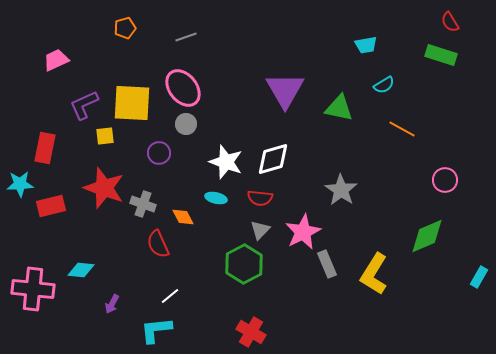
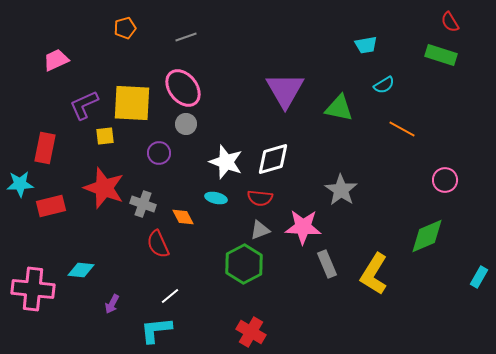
gray triangle at (260, 230): rotated 25 degrees clockwise
pink star at (303, 232): moved 5 px up; rotated 30 degrees clockwise
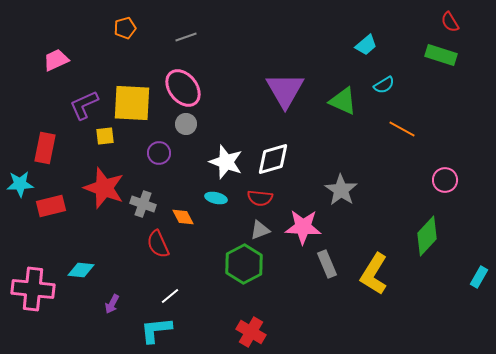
cyan trapezoid at (366, 45): rotated 30 degrees counterclockwise
green triangle at (339, 108): moved 4 px right, 7 px up; rotated 12 degrees clockwise
green diamond at (427, 236): rotated 24 degrees counterclockwise
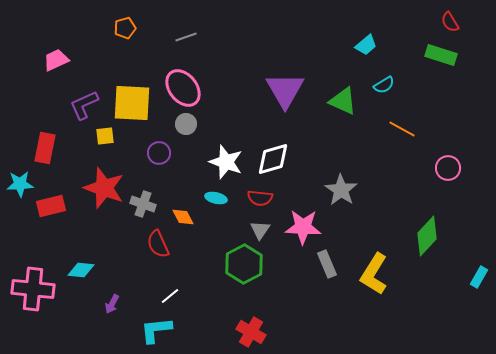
pink circle at (445, 180): moved 3 px right, 12 px up
gray triangle at (260, 230): rotated 35 degrees counterclockwise
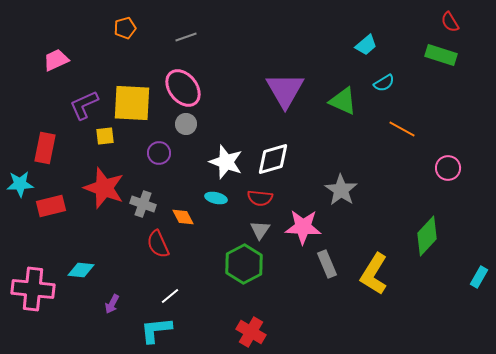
cyan semicircle at (384, 85): moved 2 px up
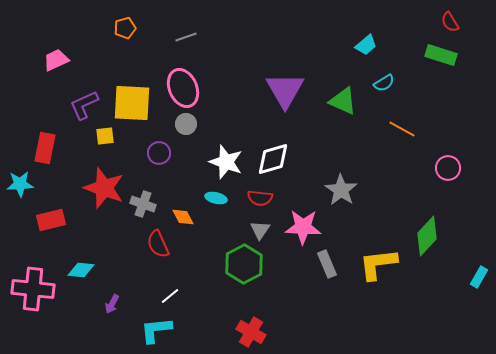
pink ellipse at (183, 88): rotated 15 degrees clockwise
red rectangle at (51, 206): moved 14 px down
yellow L-shape at (374, 274): moved 4 px right, 10 px up; rotated 51 degrees clockwise
